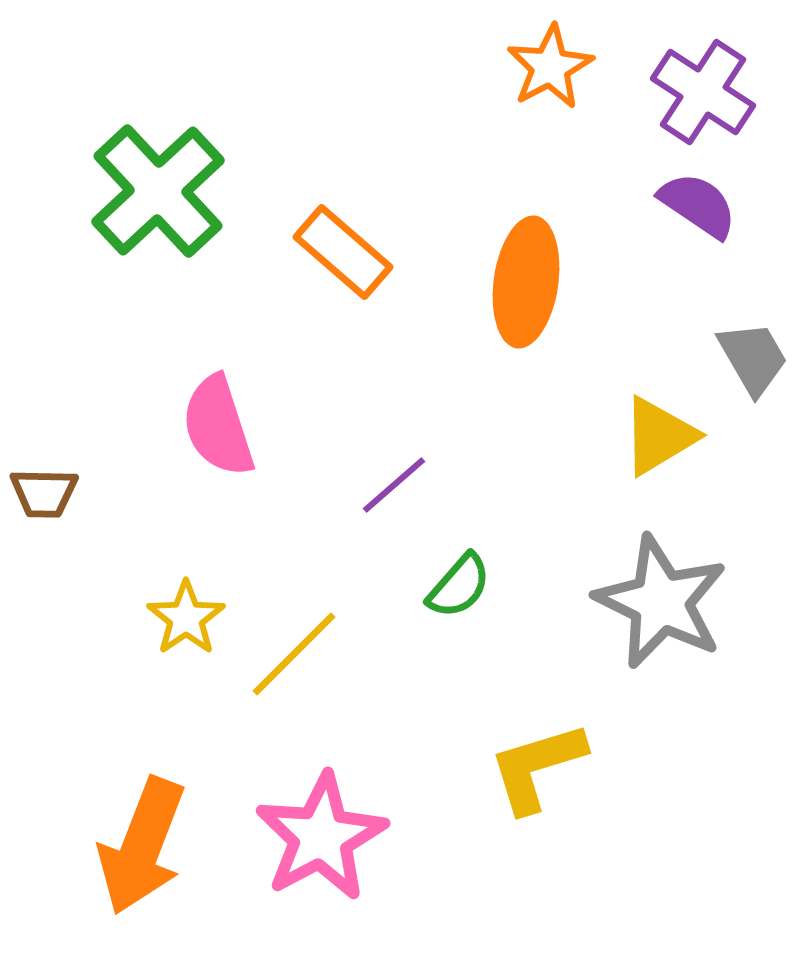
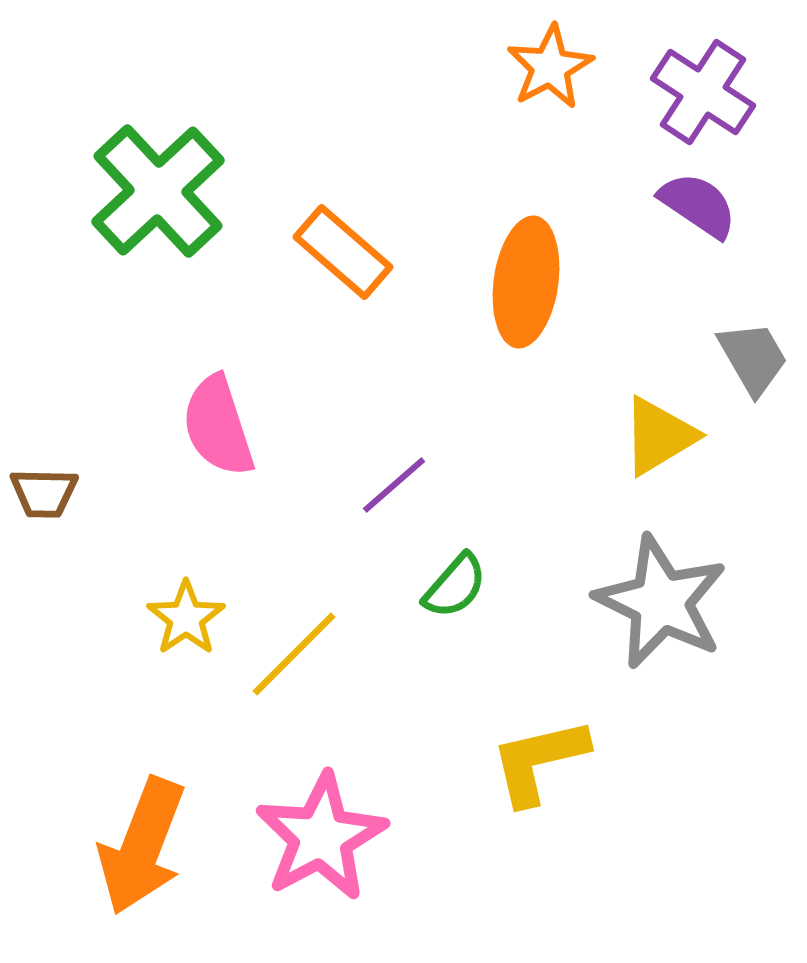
green semicircle: moved 4 px left
yellow L-shape: moved 2 px right, 6 px up; rotated 4 degrees clockwise
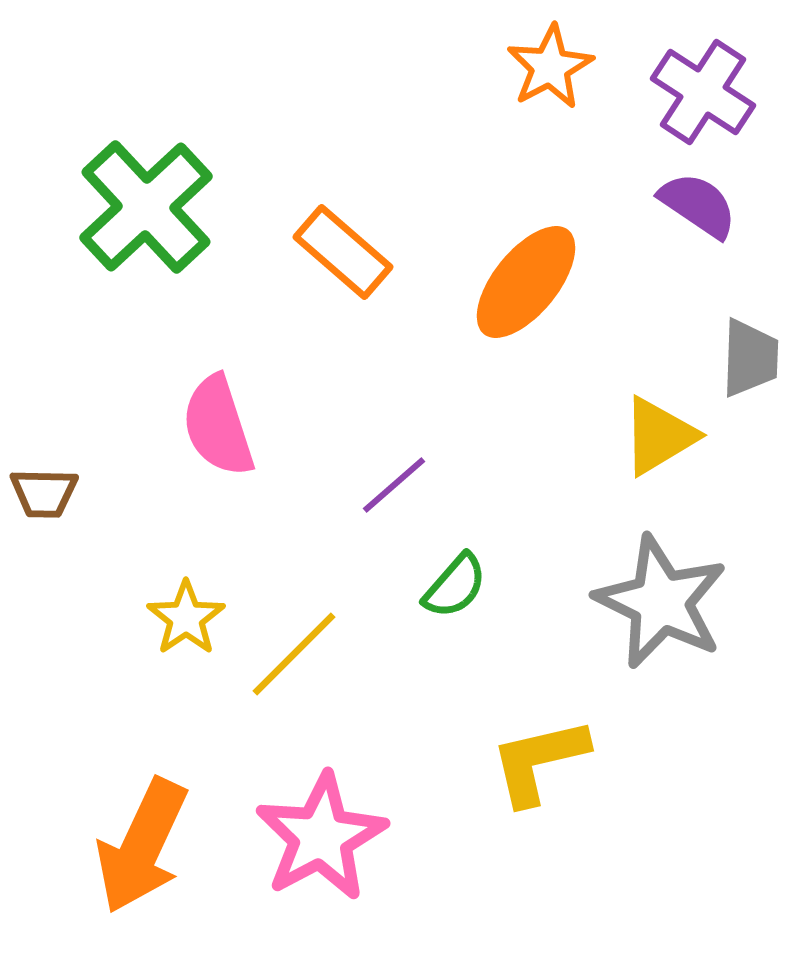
green cross: moved 12 px left, 16 px down
orange ellipse: rotated 31 degrees clockwise
gray trapezoid: moved 3 px left; rotated 32 degrees clockwise
orange arrow: rotated 4 degrees clockwise
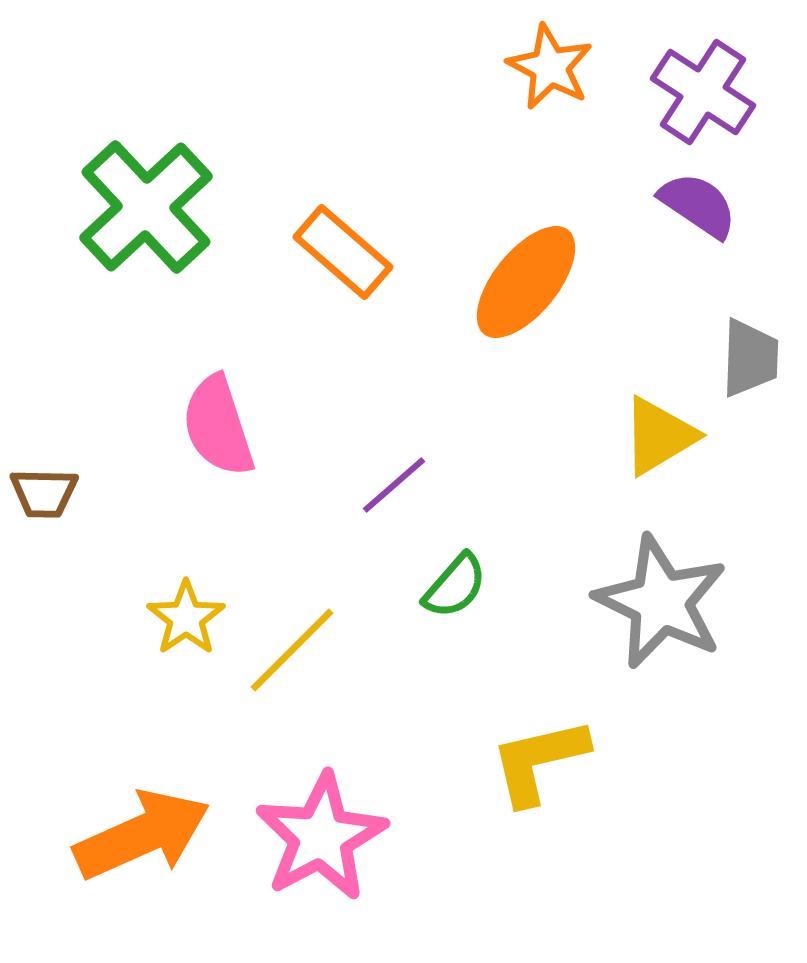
orange star: rotated 16 degrees counterclockwise
yellow line: moved 2 px left, 4 px up
orange arrow: moved 11 px up; rotated 139 degrees counterclockwise
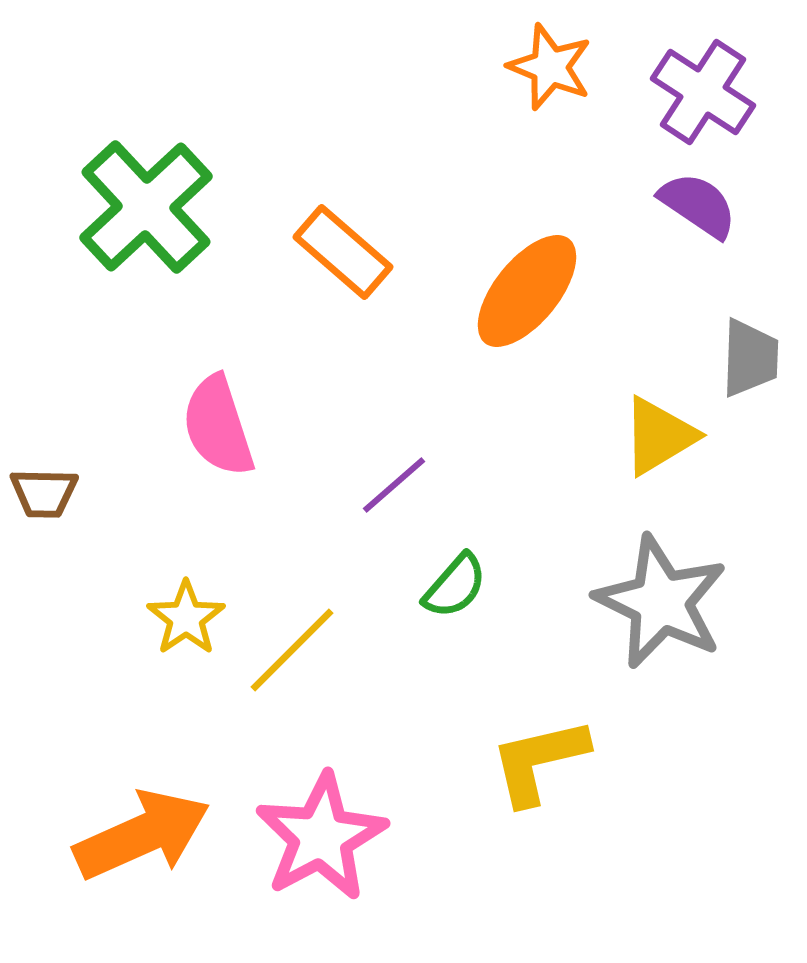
orange star: rotated 6 degrees counterclockwise
orange ellipse: moved 1 px right, 9 px down
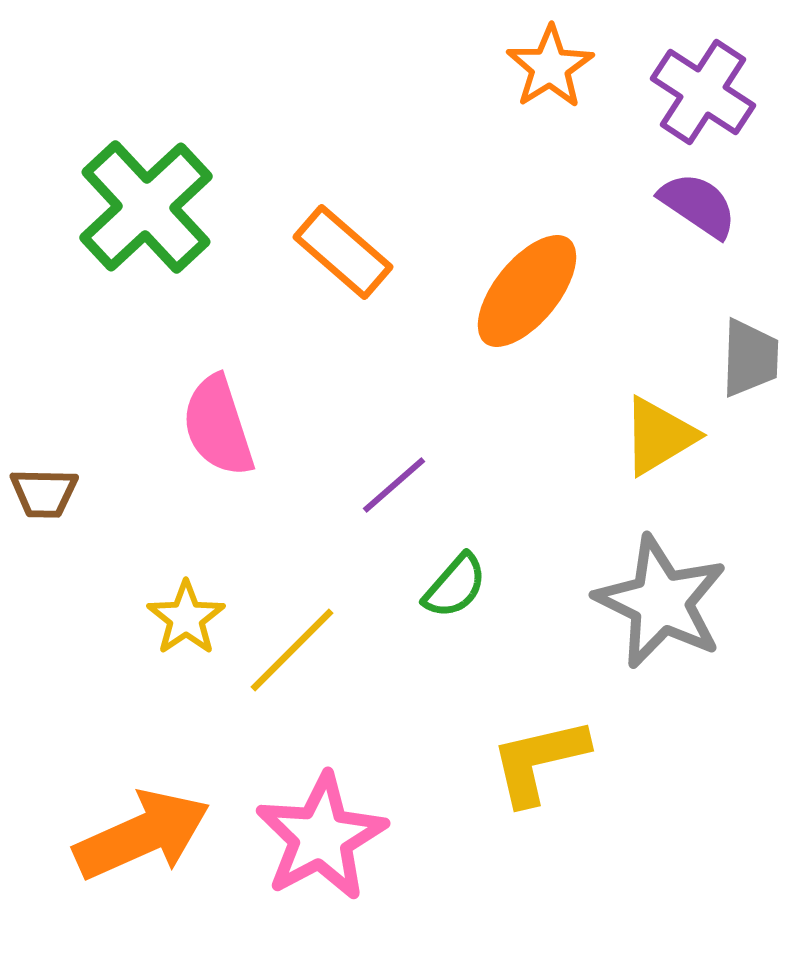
orange star: rotated 18 degrees clockwise
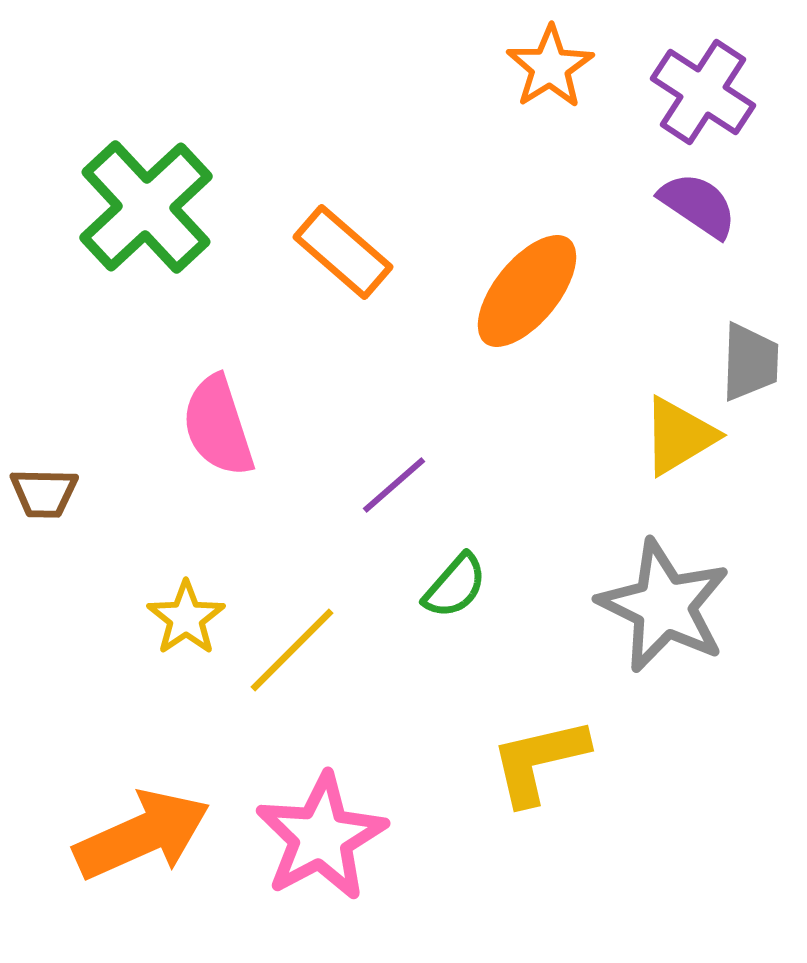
gray trapezoid: moved 4 px down
yellow triangle: moved 20 px right
gray star: moved 3 px right, 4 px down
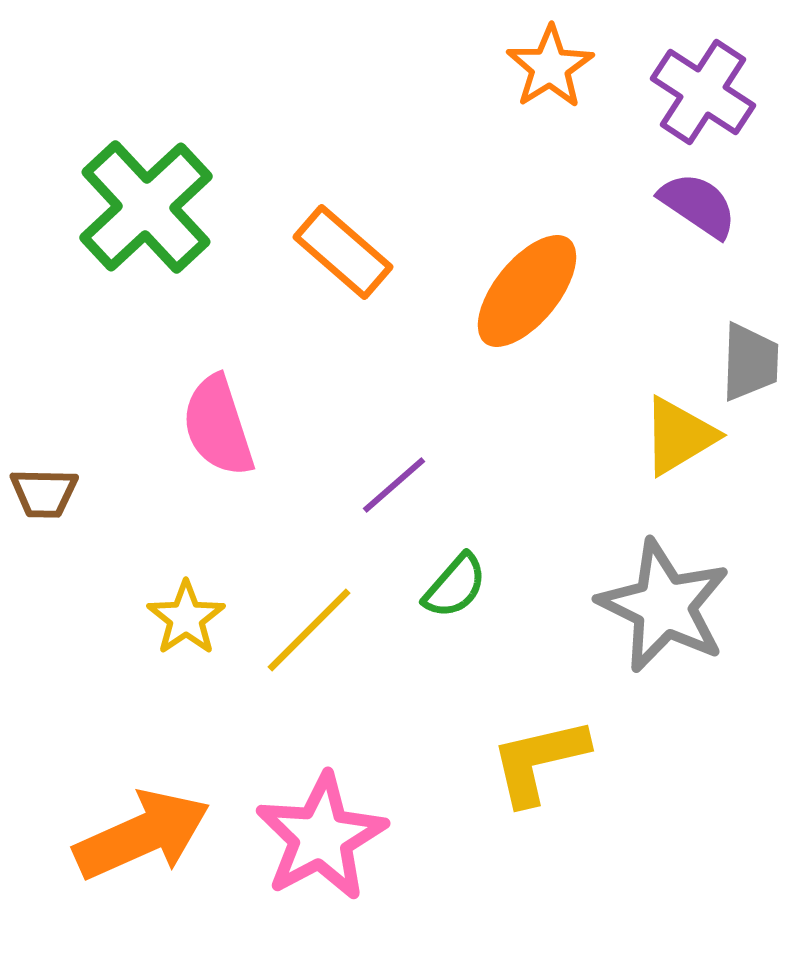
yellow line: moved 17 px right, 20 px up
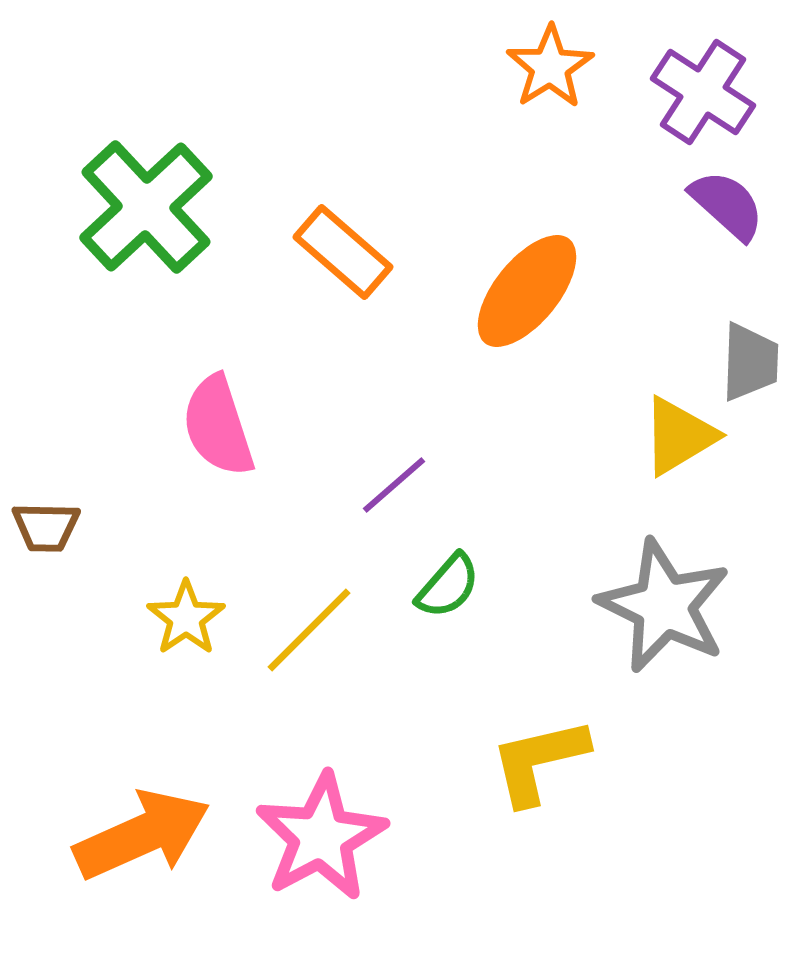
purple semicircle: moved 29 px right; rotated 8 degrees clockwise
brown trapezoid: moved 2 px right, 34 px down
green semicircle: moved 7 px left
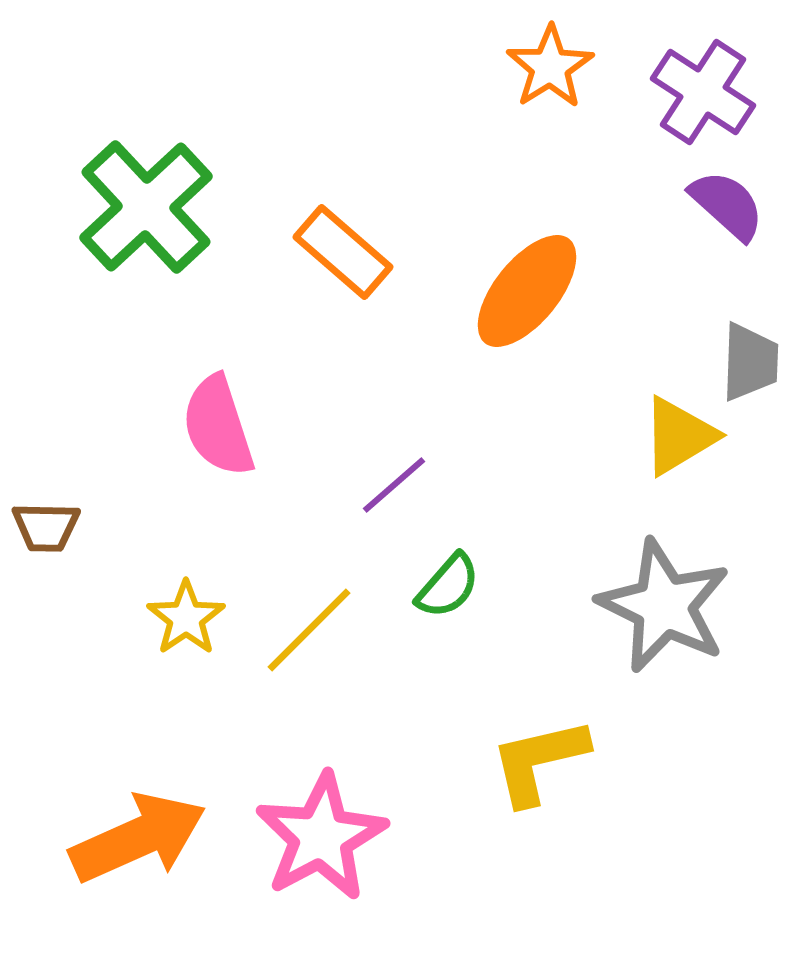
orange arrow: moved 4 px left, 3 px down
